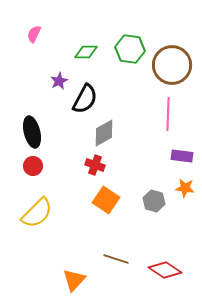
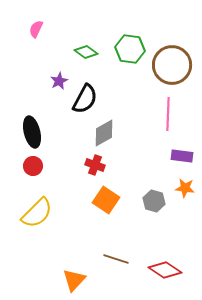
pink semicircle: moved 2 px right, 5 px up
green diamond: rotated 35 degrees clockwise
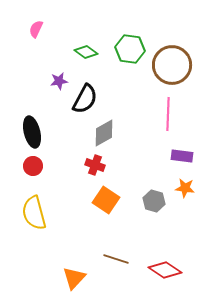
purple star: rotated 18 degrees clockwise
yellow semicircle: moved 3 px left; rotated 120 degrees clockwise
orange triangle: moved 2 px up
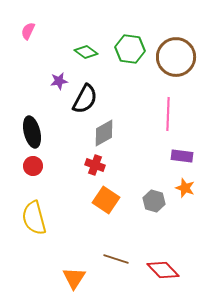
pink semicircle: moved 8 px left, 2 px down
brown circle: moved 4 px right, 8 px up
orange star: rotated 12 degrees clockwise
yellow semicircle: moved 5 px down
red diamond: moved 2 px left; rotated 12 degrees clockwise
orange triangle: rotated 10 degrees counterclockwise
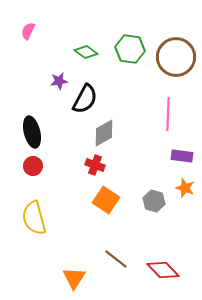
brown line: rotated 20 degrees clockwise
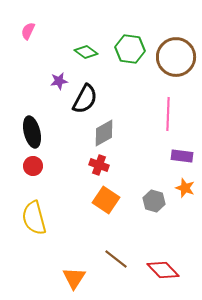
red cross: moved 4 px right
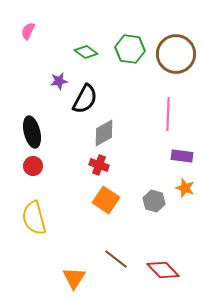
brown circle: moved 3 px up
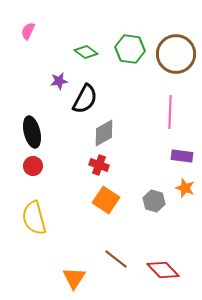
pink line: moved 2 px right, 2 px up
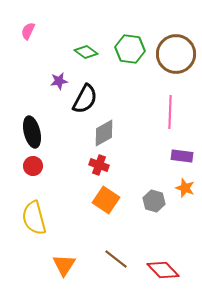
orange triangle: moved 10 px left, 13 px up
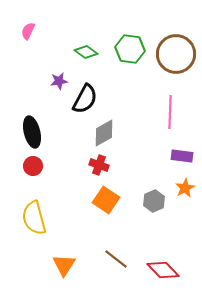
orange star: rotated 24 degrees clockwise
gray hexagon: rotated 20 degrees clockwise
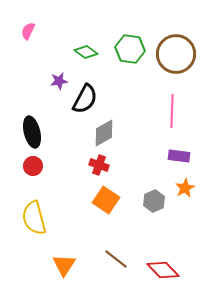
pink line: moved 2 px right, 1 px up
purple rectangle: moved 3 px left
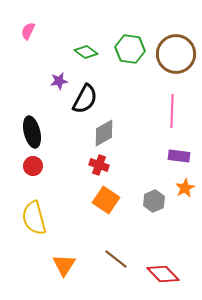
red diamond: moved 4 px down
